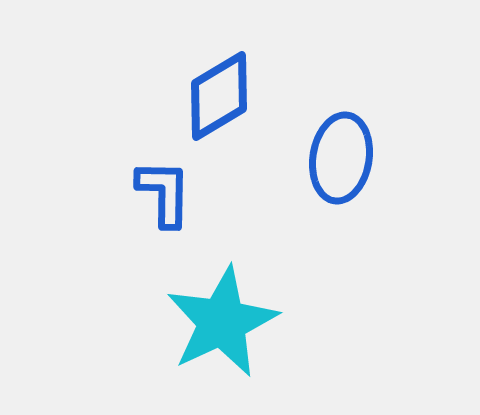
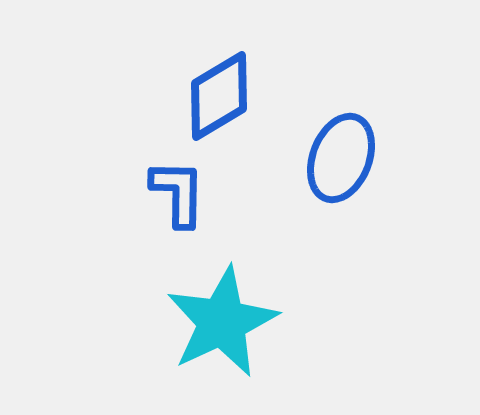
blue ellipse: rotated 12 degrees clockwise
blue L-shape: moved 14 px right
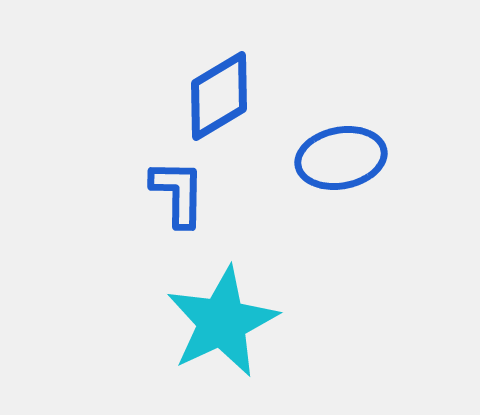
blue ellipse: rotated 58 degrees clockwise
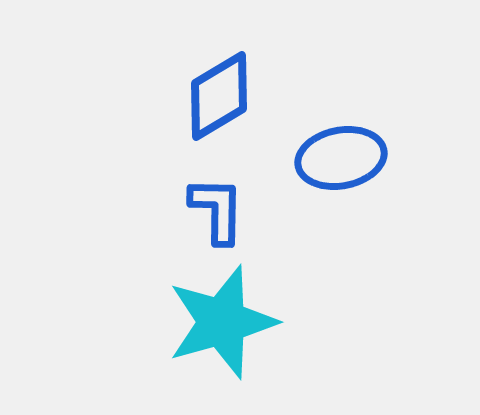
blue L-shape: moved 39 px right, 17 px down
cyan star: rotated 9 degrees clockwise
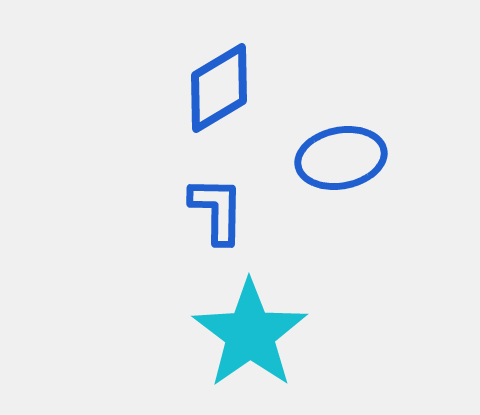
blue diamond: moved 8 px up
cyan star: moved 28 px right, 12 px down; rotated 19 degrees counterclockwise
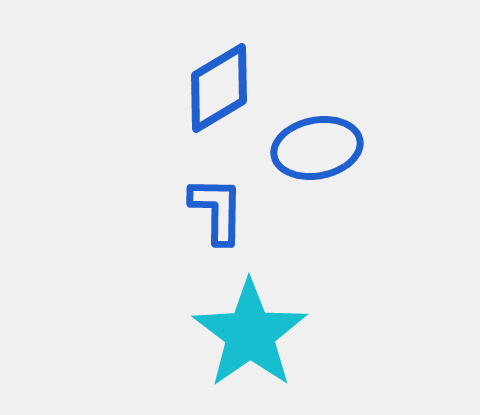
blue ellipse: moved 24 px left, 10 px up
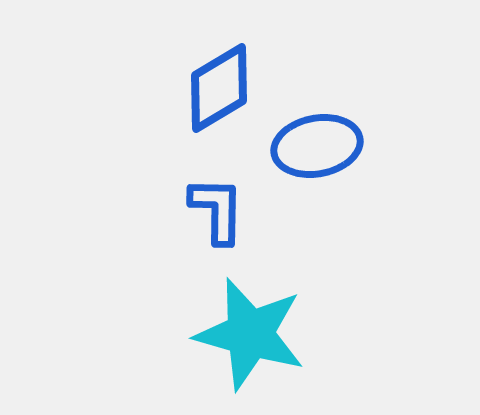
blue ellipse: moved 2 px up
cyan star: rotated 21 degrees counterclockwise
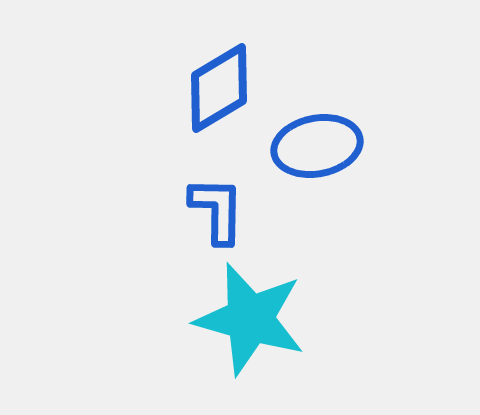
cyan star: moved 15 px up
